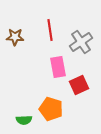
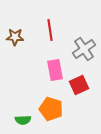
gray cross: moved 3 px right, 7 px down
pink rectangle: moved 3 px left, 3 px down
green semicircle: moved 1 px left
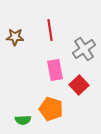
red square: rotated 18 degrees counterclockwise
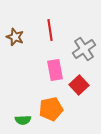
brown star: rotated 18 degrees clockwise
orange pentagon: rotated 30 degrees counterclockwise
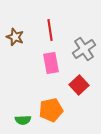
pink rectangle: moved 4 px left, 7 px up
orange pentagon: moved 1 px down
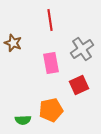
red line: moved 10 px up
brown star: moved 2 px left, 6 px down
gray cross: moved 2 px left
red square: rotated 18 degrees clockwise
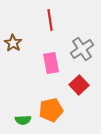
brown star: rotated 12 degrees clockwise
red square: rotated 18 degrees counterclockwise
